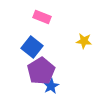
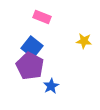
purple pentagon: moved 11 px left, 5 px up; rotated 12 degrees counterclockwise
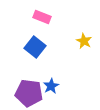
yellow star: rotated 21 degrees clockwise
blue square: moved 3 px right
purple pentagon: moved 1 px left, 27 px down; rotated 20 degrees counterclockwise
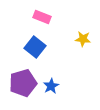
yellow star: moved 1 px left, 2 px up; rotated 21 degrees counterclockwise
purple pentagon: moved 6 px left, 10 px up; rotated 24 degrees counterclockwise
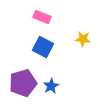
blue square: moved 8 px right; rotated 10 degrees counterclockwise
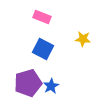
blue square: moved 2 px down
purple pentagon: moved 5 px right
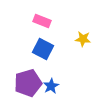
pink rectangle: moved 4 px down
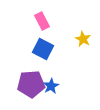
pink rectangle: rotated 42 degrees clockwise
yellow star: rotated 21 degrees clockwise
purple pentagon: moved 3 px right, 1 px down; rotated 12 degrees clockwise
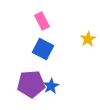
yellow star: moved 5 px right; rotated 14 degrees clockwise
